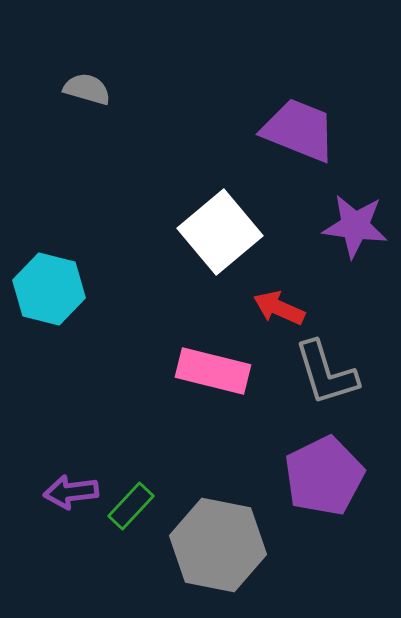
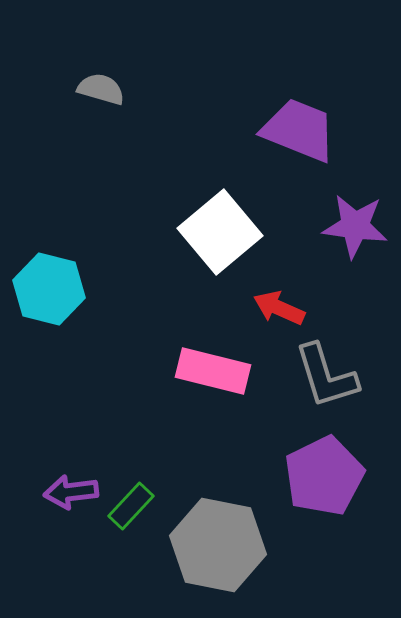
gray semicircle: moved 14 px right
gray L-shape: moved 3 px down
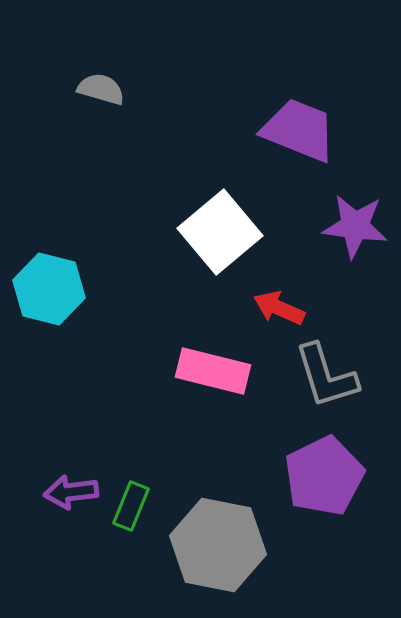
green rectangle: rotated 21 degrees counterclockwise
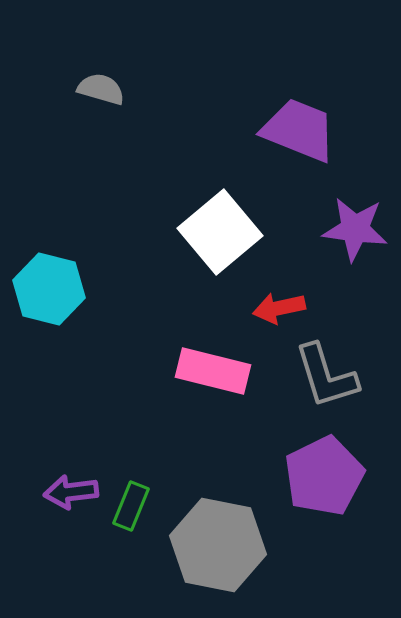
purple star: moved 3 px down
red arrow: rotated 36 degrees counterclockwise
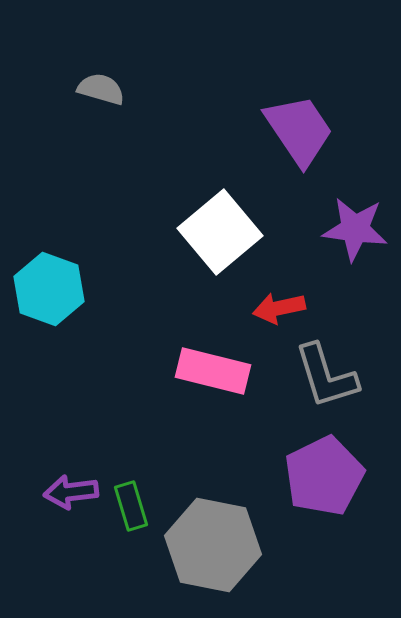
purple trapezoid: rotated 34 degrees clockwise
cyan hexagon: rotated 6 degrees clockwise
green rectangle: rotated 39 degrees counterclockwise
gray hexagon: moved 5 px left
